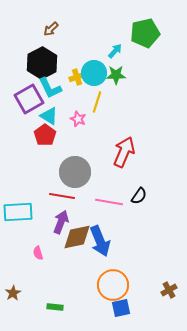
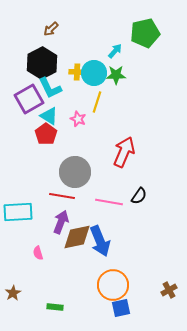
yellow cross: moved 5 px up; rotated 21 degrees clockwise
red pentagon: moved 1 px right, 1 px up
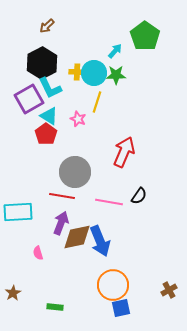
brown arrow: moved 4 px left, 3 px up
green pentagon: moved 3 px down; rotated 24 degrees counterclockwise
purple arrow: moved 1 px down
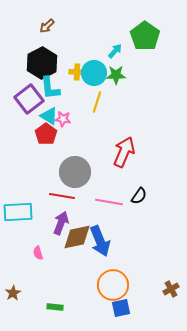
cyan L-shape: rotated 20 degrees clockwise
purple square: rotated 8 degrees counterclockwise
pink star: moved 15 px left; rotated 14 degrees counterclockwise
brown cross: moved 2 px right, 1 px up
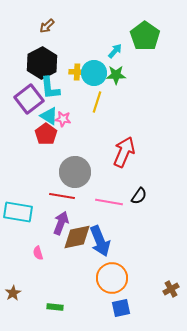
cyan rectangle: rotated 12 degrees clockwise
orange circle: moved 1 px left, 7 px up
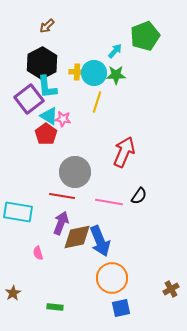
green pentagon: rotated 16 degrees clockwise
cyan L-shape: moved 3 px left, 1 px up
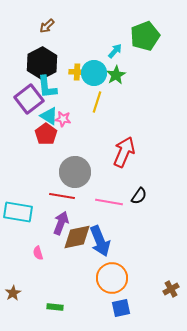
green star: rotated 30 degrees counterclockwise
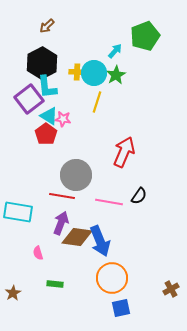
gray circle: moved 1 px right, 3 px down
brown diamond: rotated 20 degrees clockwise
green rectangle: moved 23 px up
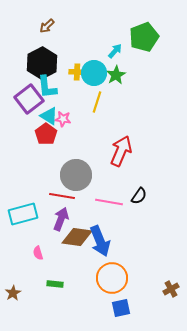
green pentagon: moved 1 px left, 1 px down
red arrow: moved 3 px left, 1 px up
cyan rectangle: moved 5 px right, 2 px down; rotated 24 degrees counterclockwise
purple arrow: moved 4 px up
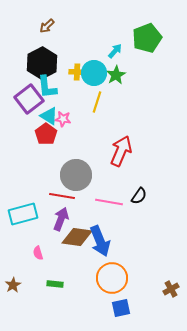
green pentagon: moved 3 px right, 1 px down
brown star: moved 8 px up
